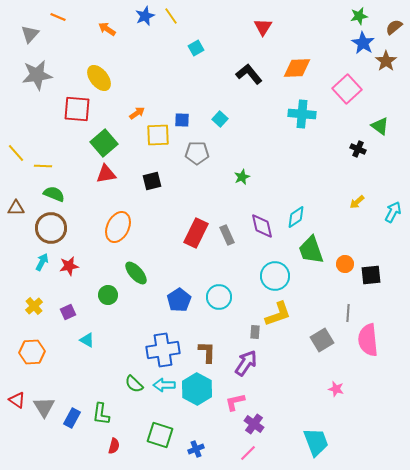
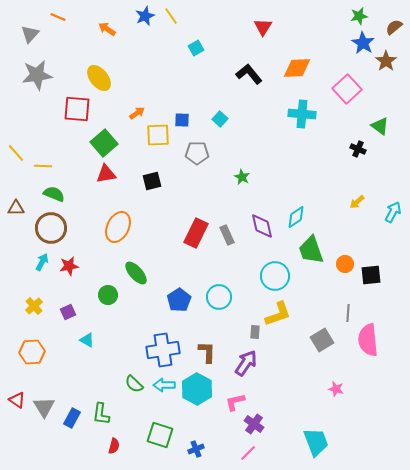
green star at (242, 177): rotated 21 degrees counterclockwise
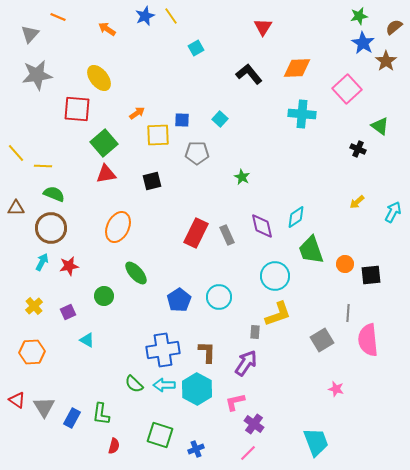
green circle at (108, 295): moved 4 px left, 1 px down
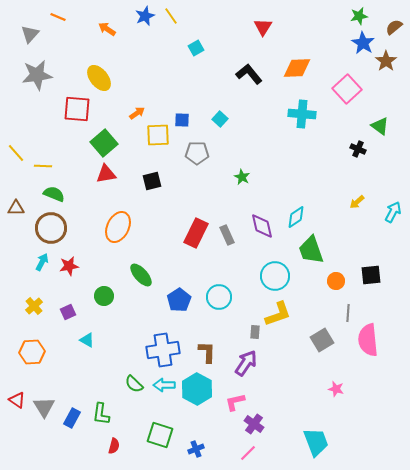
orange circle at (345, 264): moved 9 px left, 17 px down
green ellipse at (136, 273): moved 5 px right, 2 px down
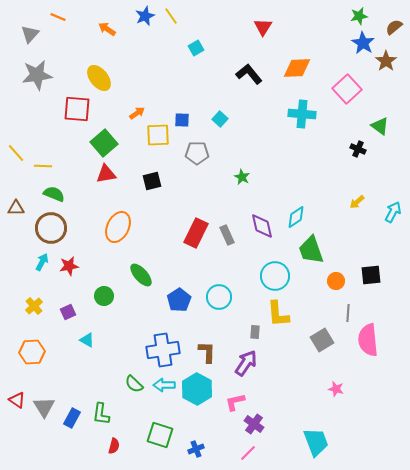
yellow L-shape at (278, 314): rotated 104 degrees clockwise
